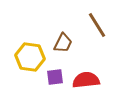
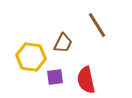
yellow hexagon: moved 1 px right
red semicircle: rotated 96 degrees counterclockwise
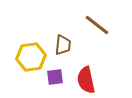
brown line: rotated 20 degrees counterclockwise
brown trapezoid: moved 2 px down; rotated 20 degrees counterclockwise
yellow hexagon: rotated 16 degrees counterclockwise
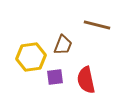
brown line: rotated 24 degrees counterclockwise
brown trapezoid: rotated 15 degrees clockwise
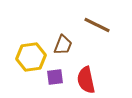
brown line: rotated 12 degrees clockwise
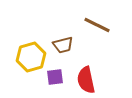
brown trapezoid: rotated 55 degrees clockwise
yellow hexagon: rotated 8 degrees counterclockwise
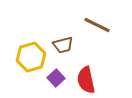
purple square: moved 1 px right, 1 px down; rotated 36 degrees counterclockwise
